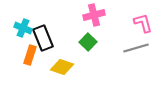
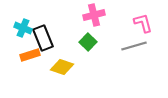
gray line: moved 2 px left, 2 px up
orange rectangle: rotated 54 degrees clockwise
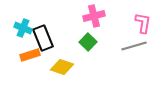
pink cross: moved 1 px down
pink L-shape: rotated 25 degrees clockwise
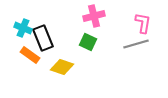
green square: rotated 18 degrees counterclockwise
gray line: moved 2 px right, 2 px up
orange rectangle: rotated 54 degrees clockwise
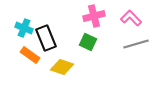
pink L-shape: moved 12 px left, 5 px up; rotated 55 degrees counterclockwise
cyan cross: moved 1 px right
black rectangle: moved 3 px right
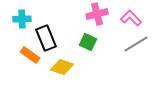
pink cross: moved 3 px right, 2 px up
cyan cross: moved 2 px left, 9 px up; rotated 24 degrees counterclockwise
gray line: rotated 15 degrees counterclockwise
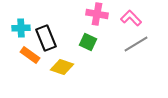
pink cross: rotated 25 degrees clockwise
cyan cross: moved 1 px left, 9 px down
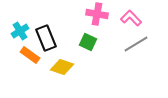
cyan cross: moved 1 px left, 3 px down; rotated 30 degrees counterclockwise
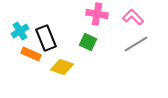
pink L-shape: moved 2 px right, 1 px up
orange rectangle: moved 1 px right, 1 px up; rotated 12 degrees counterclockwise
